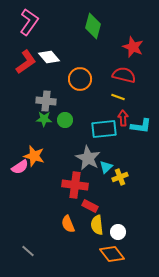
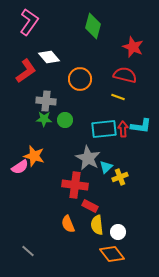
red L-shape: moved 9 px down
red semicircle: moved 1 px right
red arrow: moved 11 px down
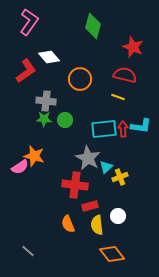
red rectangle: rotated 42 degrees counterclockwise
white circle: moved 16 px up
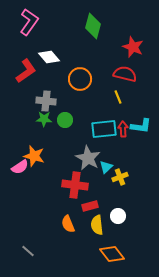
red semicircle: moved 1 px up
yellow line: rotated 48 degrees clockwise
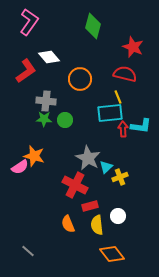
cyan rectangle: moved 6 px right, 16 px up
red cross: rotated 20 degrees clockwise
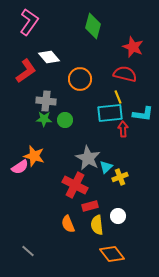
cyan L-shape: moved 2 px right, 12 px up
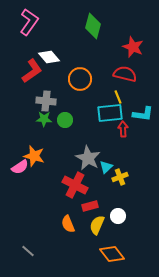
red L-shape: moved 6 px right
yellow semicircle: rotated 30 degrees clockwise
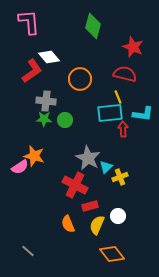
pink L-shape: rotated 40 degrees counterclockwise
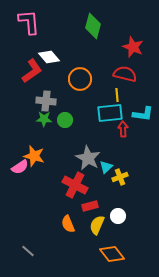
yellow line: moved 1 px left, 2 px up; rotated 16 degrees clockwise
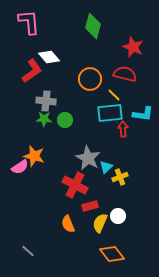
orange circle: moved 10 px right
yellow line: moved 3 px left; rotated 40 degrees counterclockwise
yellow semicircle: moved 3 px right, 2 px up
